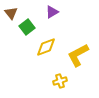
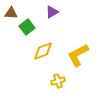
brown triangle: rotated 48 degrees counterclockwise
yellow diamond: moved 3 px left, 4 px down
yellow cross: moved 2 px left
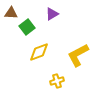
purple triangle: moved 2 px down
yellow diamond: moved 4 px left, 1 px down
yellow cross: moved 1 px left
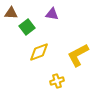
purple triangle: rotated 40 degrees clockwise
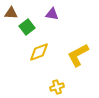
yellow cross: moved 6 px down
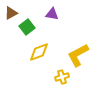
brown triangle: rotated 32 degrees counterclockwise
yellow cross: moved 5 px right, 10 px up
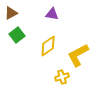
green square: moved 10 px left, 8 px down
yellow diamond: moved 9 px right, 6 px up; rotated 15 degrees counterclockwise
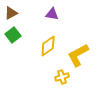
green square: moved 4 px left
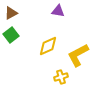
purple triangle: moved 6 px right, 3 px up
green square: moved 2 px left
yellow diamond: rotated 10 degrees clockwise
yellow cross: moved 1 px left
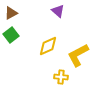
purple triangle: rotated 32 degrees clockwise
yellow cross: rotated 24 degrees clockwise
